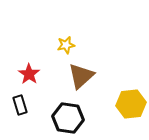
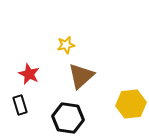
red star: rotated 10 degrees counterclockwise
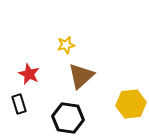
black rectangle: moved 1 px left, 1 px up
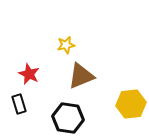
brown triangle: rotated 20 degrees clockwise
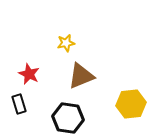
yellow star: moved 2 px up
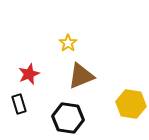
yellow star: moved 2 px right; rotated 24 degrees counterclockwise
red star: rotated 25 degrees clockwise
yellow hexagon: rotated 16 degrees clockwise
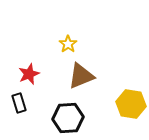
yellow star: moved 1 px down
black rectangle: moved 1 px up
black hexagon: rotated 12 degrees counterclockwise
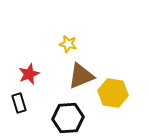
yellow star: rotated 24 degrees counterclockwise
yellow hexagon: moved 18 px left, 11 px up
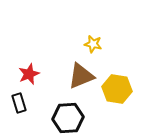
yellow star: moved 25 px right
yellow hexagon: moved 4 px right, 4 px up
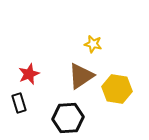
brown triangle: rotated 12 degrees counterclockwise
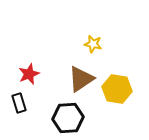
brown triangle: moved 3 px down
